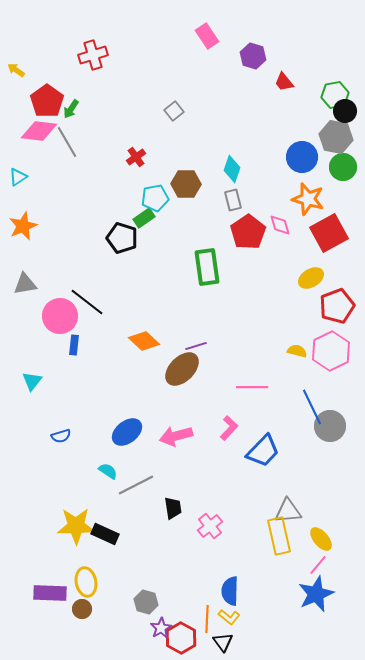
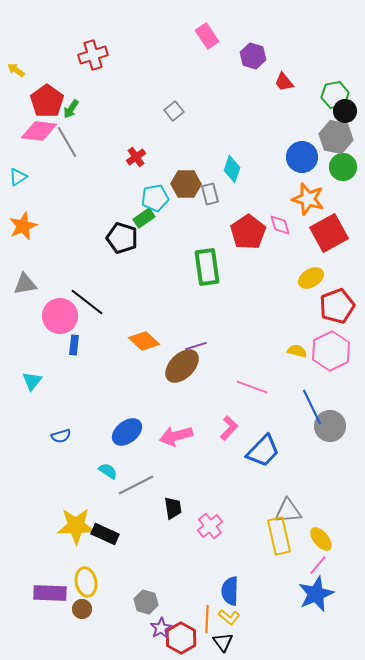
gray rectangle at (233, 200): moved 23 px left, 6 px up
brown ellipse at (182, 369): moved 3 px up
pink line at (252, 387): rotated 20 degrees clockwise
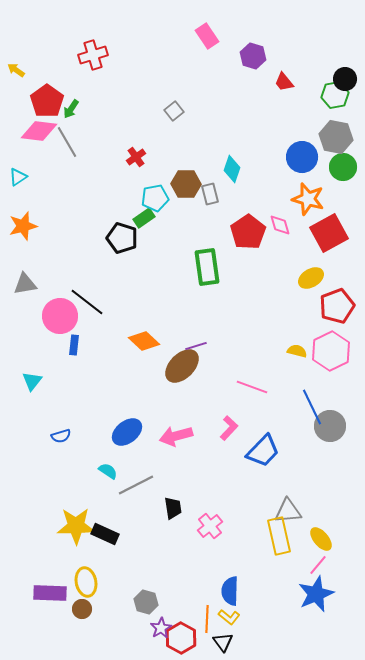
black circle at (345, 111): moved 32 px up
orange star at (23, 226): rotated 8 degrees clockwise
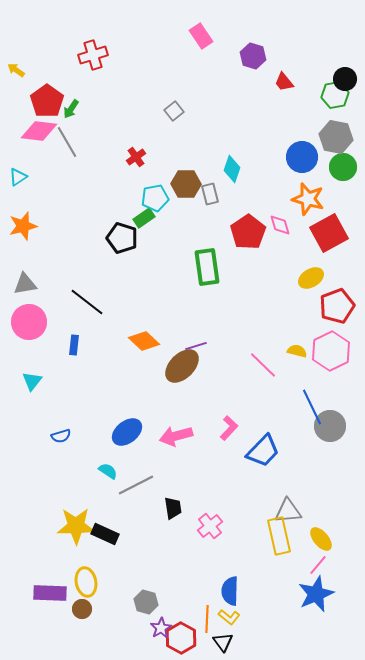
pink rectangle at (207, 36): moved 6 px left
pink circle at (60, 316): moved 31 px left, 6 px down
pink line at (252, 387): moved 11 px right, 22 px up; rotated 24 degrees clockwise
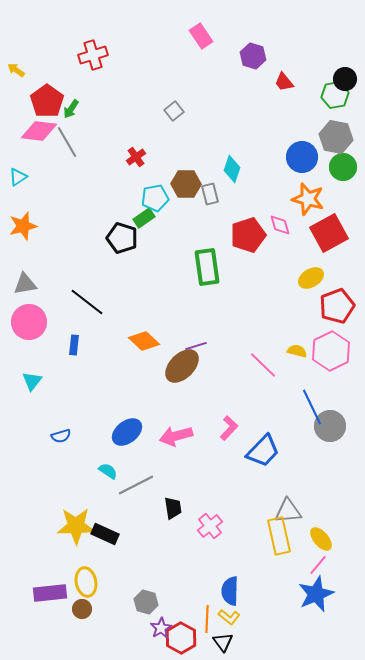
red pentagon at (248, 232): moved 3 px down; rotated 16 degrees clockwise
purple rectangle at (50, 593): rotated 8 degrees counterclockwise
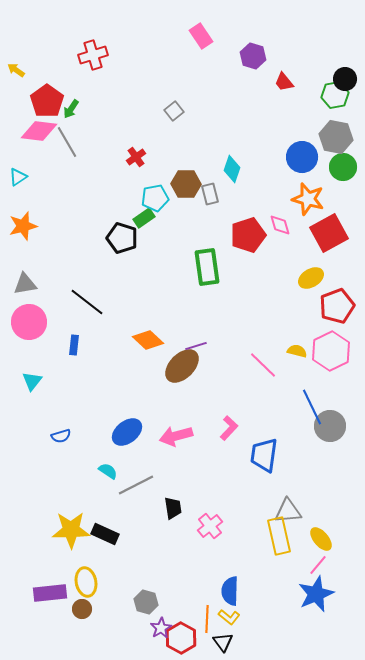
orange diamond at (144, 341): moved 4 px right, 1 px up
blue trapezoid at (263, 451): moved 1 px right, 4 px down; rotated 144 degrees clockwise
yellow star at (76, 526): moved 5 px left, 4 px down
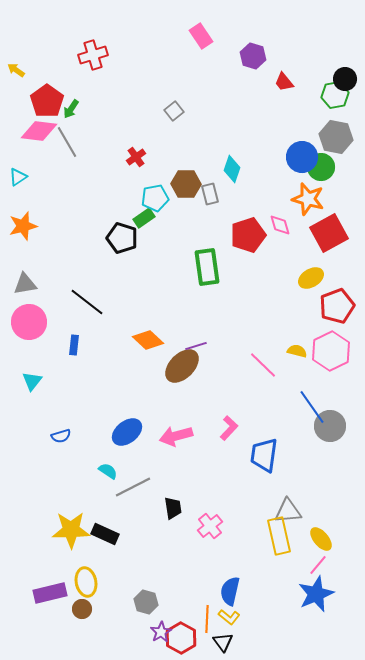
green circle at (343, 167): moved 22 px left
blue line at (312, 407): rotated 9 degrees counterclockwise
gray line at (136, 485): moved 3 px left, 2 px down
blue semicircle at (230, 591): rotated 12 degrees clockwise
purple rectangle at (50, 593): rotated 8 degrees counterclockwise
purple star at (161, 628): moved 4 px down
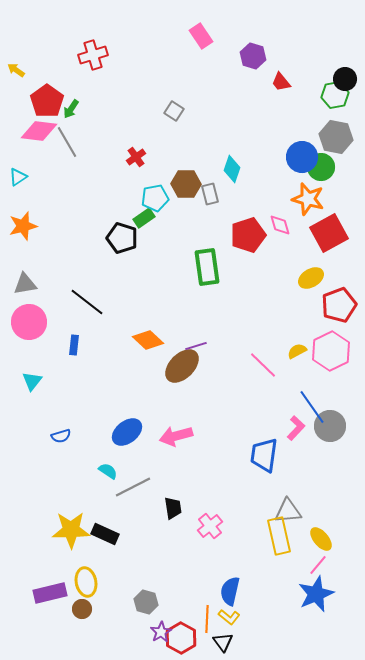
red trapezoid at (284, 82): moved 3 px left
gray square at (174, 111): rotated 18 degrees counterclockwise
red pentagon at (337, 306): moved 2 px right, 1 px up
yellow semicircle at (297, 351): rotated 42 degrees counterclockwise
pink L-shape at (229, 428): moved 67 px right
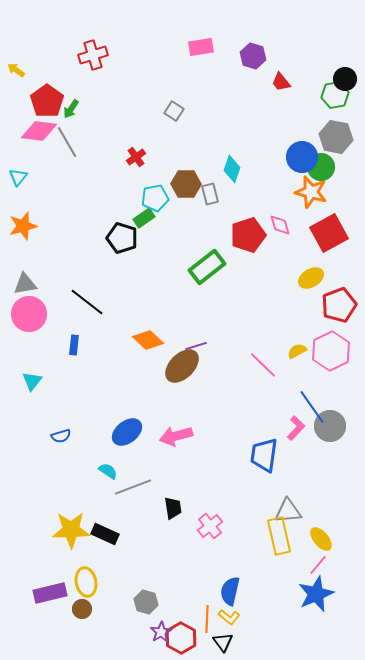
pink rectangle at (201, 36): moved 11 px down; rotated 65 degrees counterclockwise
cyan triangle at (18, 177): rotated 18 degrees counterclockwise
orange star at (308, 199): moved 3 px right, 7 px up
green rectangle at (207, 267): rotated 60 degrees clockwise
pink circle at (29, 322): moved 8 px up
gray line at (133, 487): rotated 6 degrees clockwise
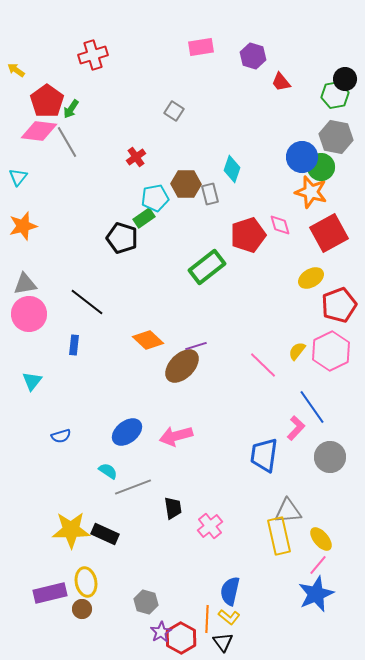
yellow semicircle at (297, 351): rotated 24 degrees counterclockwise
gray circle at (330, 426): moved 31 px down
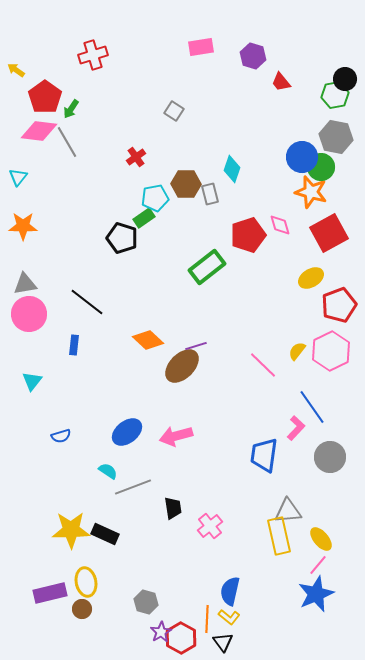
red pentagon at (47, 101): moved 2 px left, 4 px up
orange star at (23, 226): rotated 16 degrees clockwise
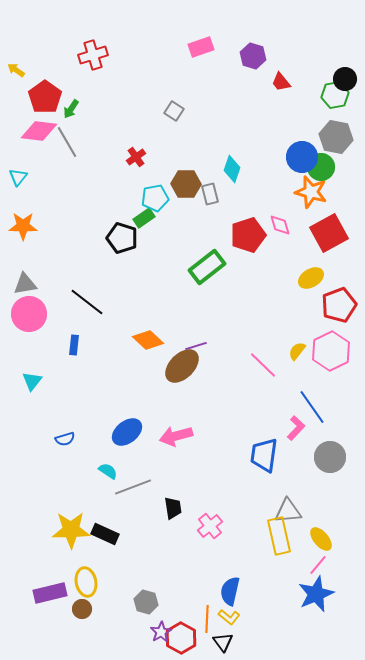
pink rectangle at (201, 47): rotated 10 degrees counterclockwise
blue semicircle at (61, 436): moved 4 px right, 3 px down
